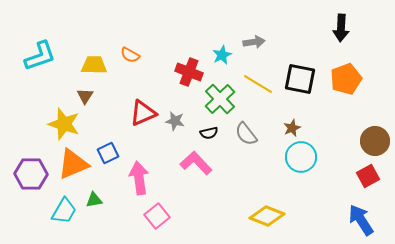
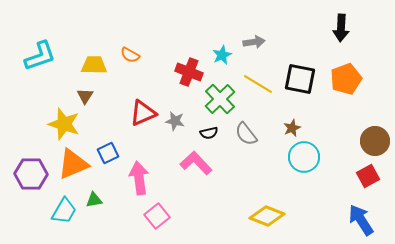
cyan circle: moved 3 px right
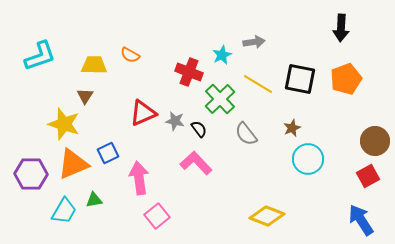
black semicircle: moved 10 px left, 4 px up; rotated 114 degrees counterclockwise
cyan circle: moved 4 px right, 2 px down
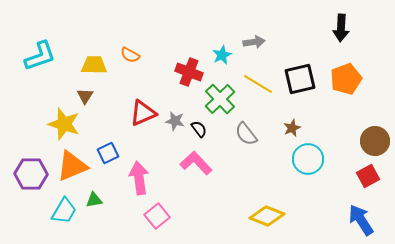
black square: rotated 24 degrees counterclockwise
orange triangle: moved 1 px left, 2 px down
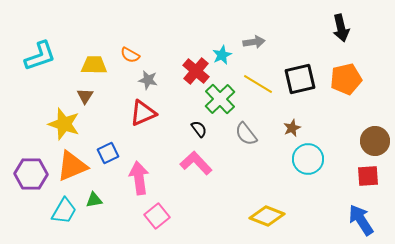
black arrow: rotated 16 degrees counterclockwise
red cross: moved 7 px right, 1 px up; rotated 20 degrees clockwise
orange pentagon: rotated 8 degrees clockwise
gray star: moved 27 px left, 41 px up
red square: rotated 25 degrees clockwise
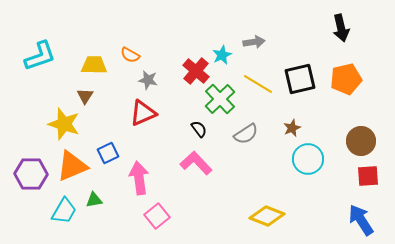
gray semicircle: rotated 85 degrees counterclockwise
brown circle: moved 14 px left
